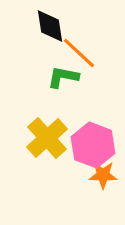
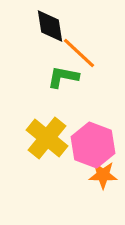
yellow cross: rotated 9 degrees counterclockwise
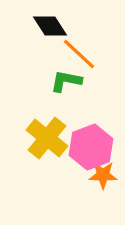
black diamond: rotated 24 degrees counterclockwise
orange line: moved 1 px down
green L-shape: moved 3 px right, 4 px down
pink hexagon: moved 2 px left, 2 px down; rotated 18 degrees clockwise
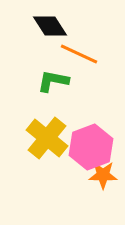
orange line: rotated 18 degrees counterclockwise
green L-shape: moved 13 px left
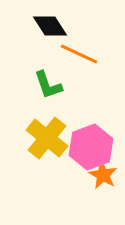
green L-shape: moved 5 px left, 4 px down; rotated 120 degrees counterclockwise
orange star: rotated 28 degrees clockwise
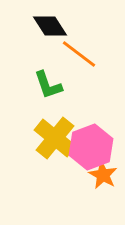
orange line: rotated 12 degrees clockwise
yellow cross: moved 8 px right
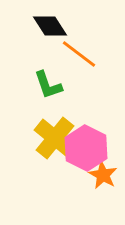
pink hexagon: moved 5 px left, 1 px down; rotated 12 degrees counterclockwise
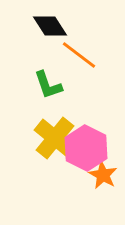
orange line: moved 1 px down
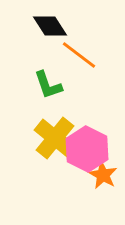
pink hexagon: moved 1 px right, 1 px down
